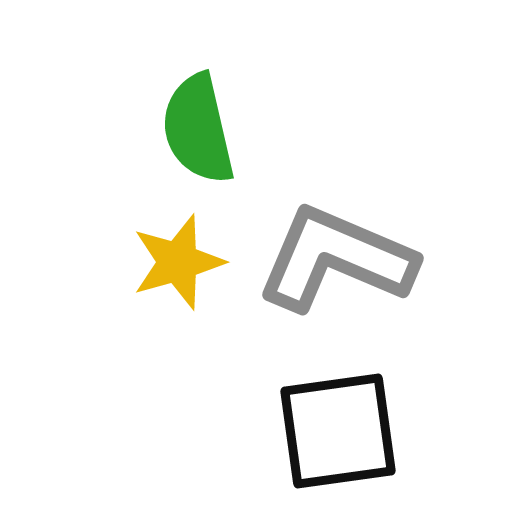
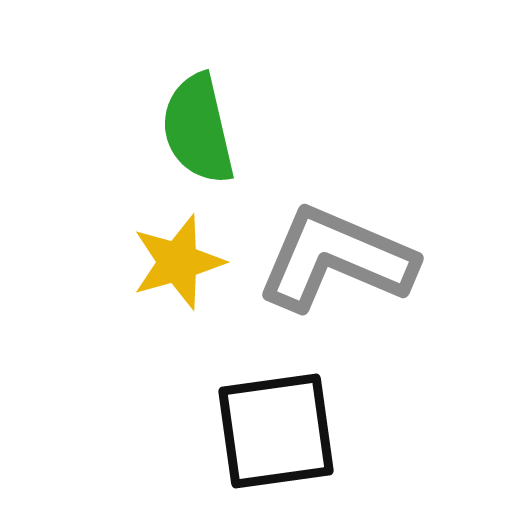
black square: moved 62 px left
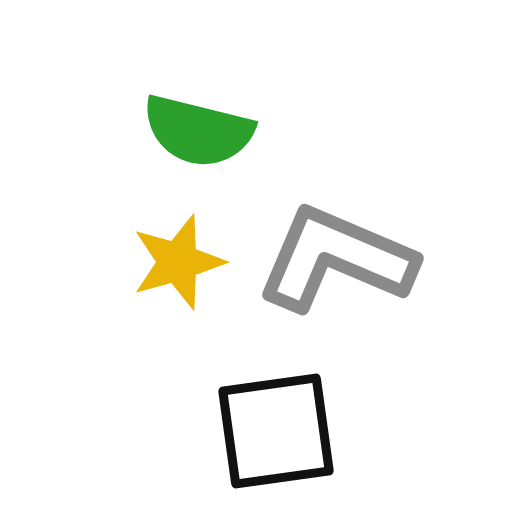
green semicircle: moved 2 px down; rotated 63 degrees counterclockwise
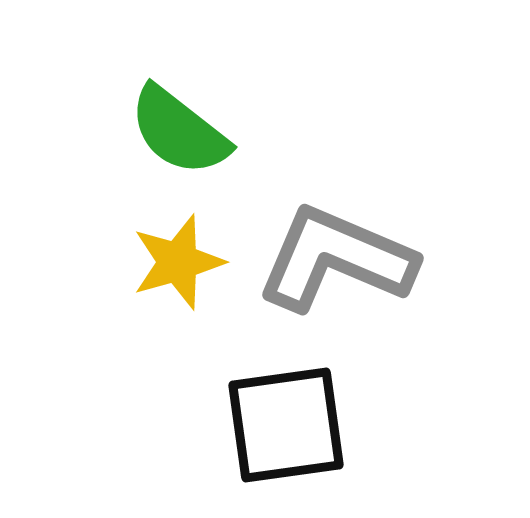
green semicircle: moved 19 px left; rotated 24 degrees clockwise
black square: moved 10 px right, 6 px up
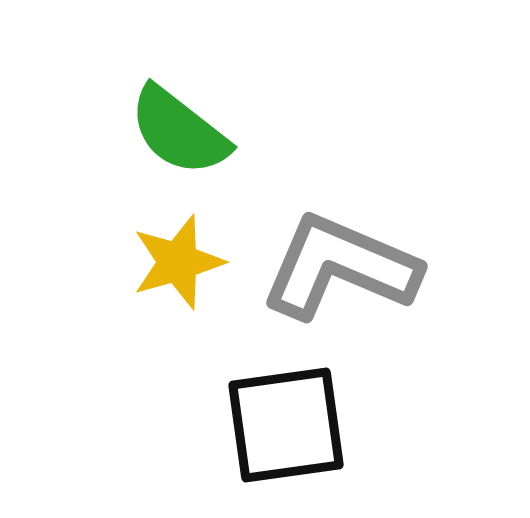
gray L-shape: moved 4 px right, 8 px down
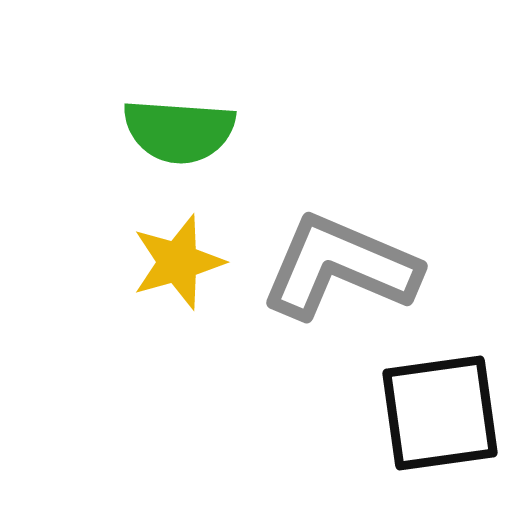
green semicircle: rotated 34 degrees counterclockwise
black square: moved 154 px right, 12 px up
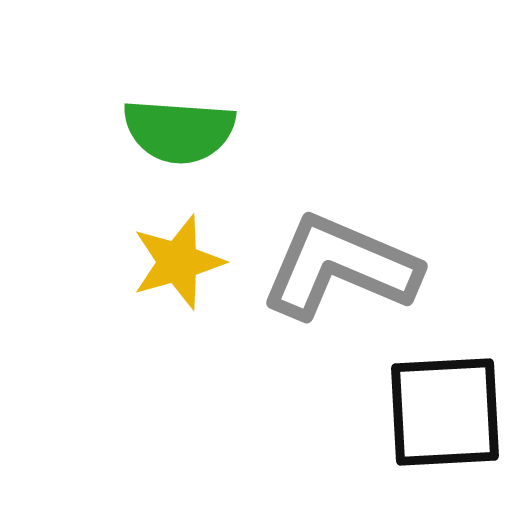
black square: moved 5 px right, 1 px up; rotated 5 degrees clockwise
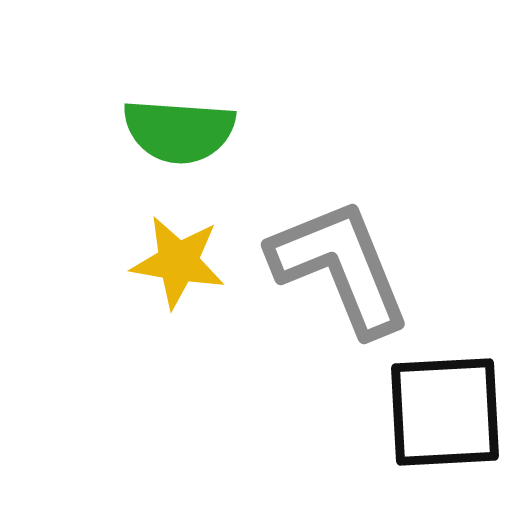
yellow star: rotated 26 degrees clockwise
gray L-shape: rotated 45 degrees clockwise
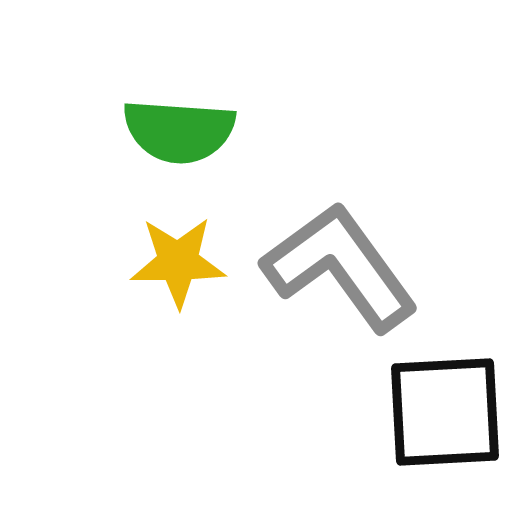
yellow star: rotated 10 degrees counterclockwise
gray L-shape: rotated 14 degrees counterclockwise
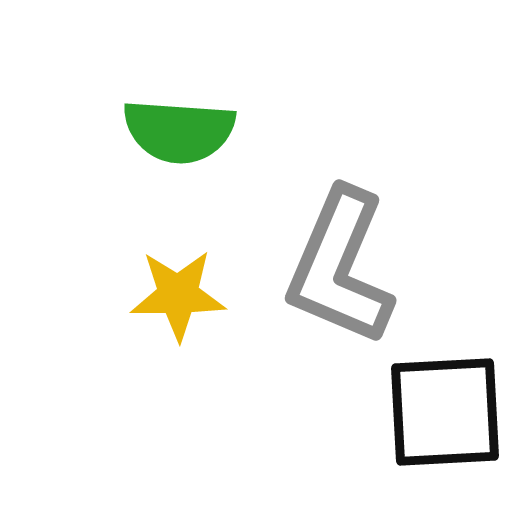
yellow star: moved 33 px down
gray L-shape: rotated 121 degrees counterclockwise
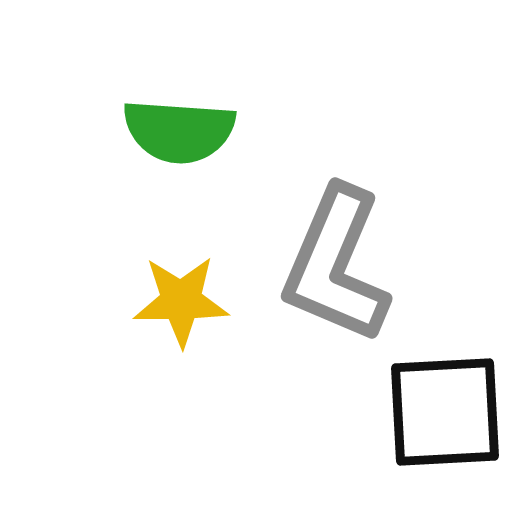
gray L-shape: moved 4 px left, 2 px up
yellow star: moved 3 px right, 6 px down
